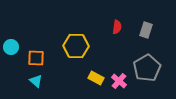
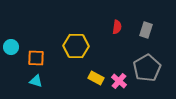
cyan triangle: rotated 24 degrees counterclockwise
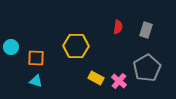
red semicircle: moved 1 px right
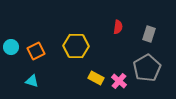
gray rectangle: moved 3 px right, 4 px down
orange square: moved 7 px up; rotated 30 degrees counterclockwise
cyan triangle: moved 4 px left
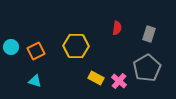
red semicircle: moved 1 px left, 1 px down
cyan triangle: moved 3 px right
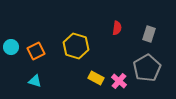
yellow hexagon: rotated 15 degrees clockwise
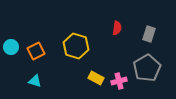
pink cross: rotated 35 degrees clockwise
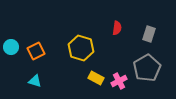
yellow hexagon: moved 5 px right, 2 px down
pink cross: rotated 14 degrees counterclockwise
